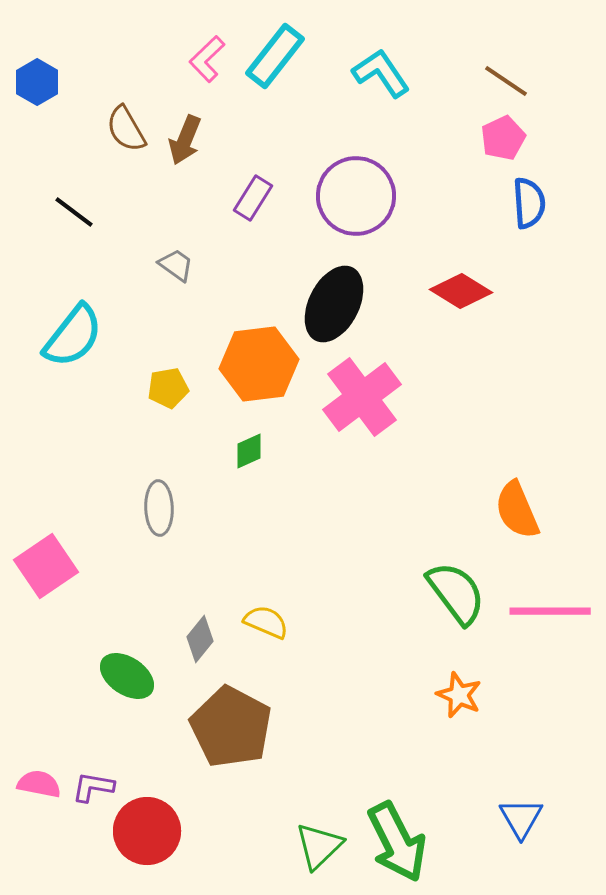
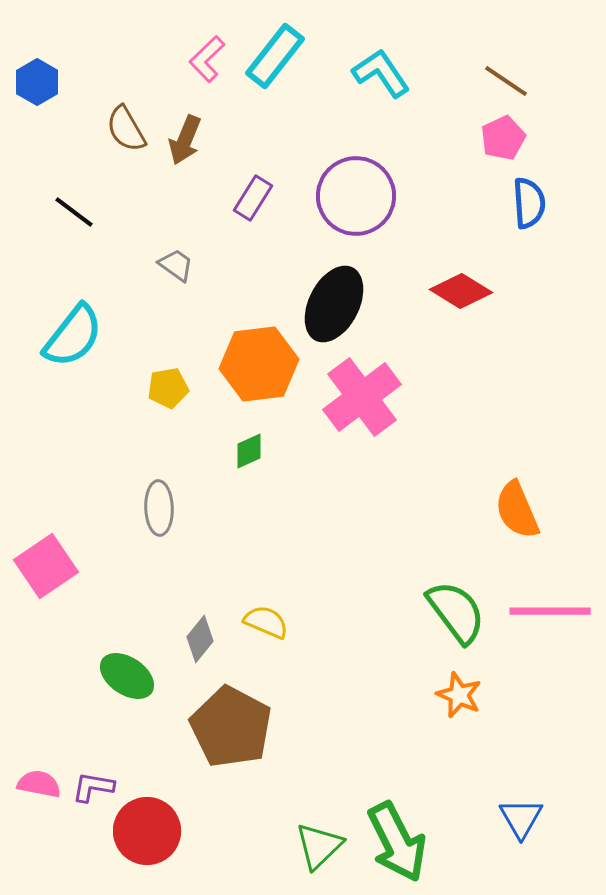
green semicircle: moved 19 px down
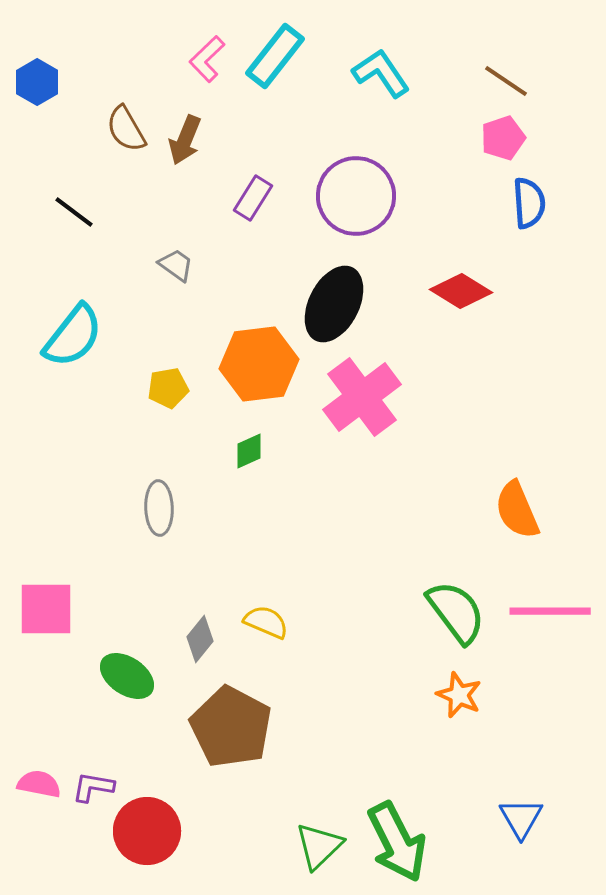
pink pentagon: rotated 6 degrees clockwise
pink square: moved 43 px down; rotated 34 degrees clockwise
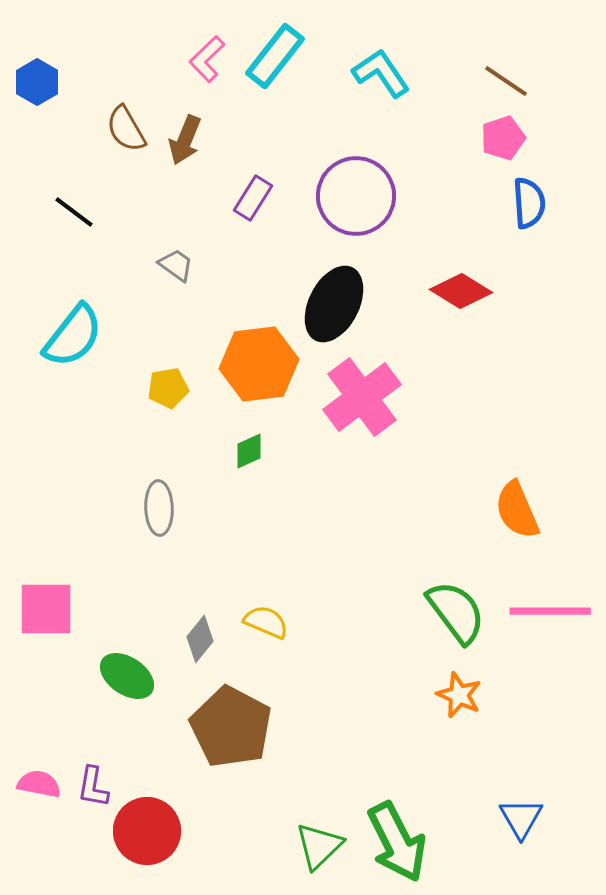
purple L-shape: rotated 90 degrees counterclockwise
